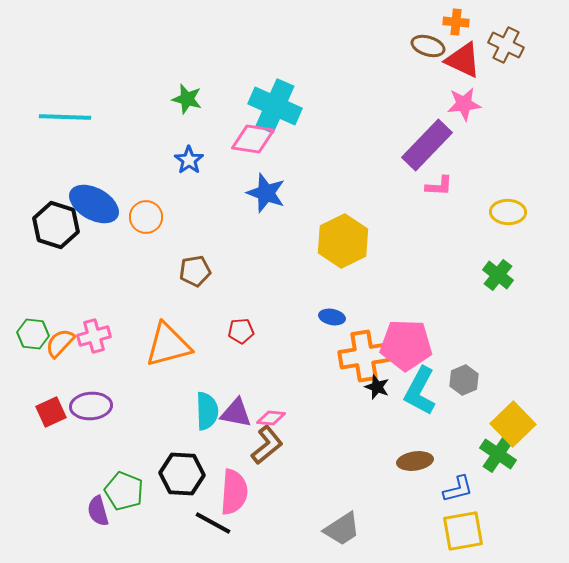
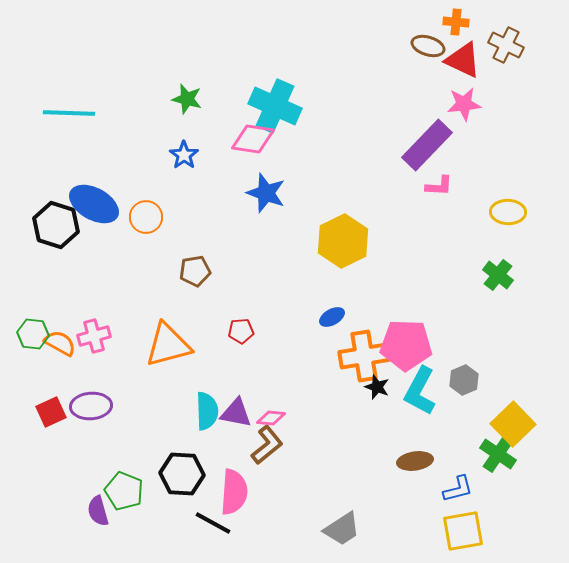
cyan line at (65, 117): moved 4 px right, 4 px up
blue star at (189, 160): moved 5 px left, 5 px up
blue ellipse at (332, 317): rotated 40 degrees counterclockwise
orange semicircle at (60, 343): rotated 76 degrees clockwise
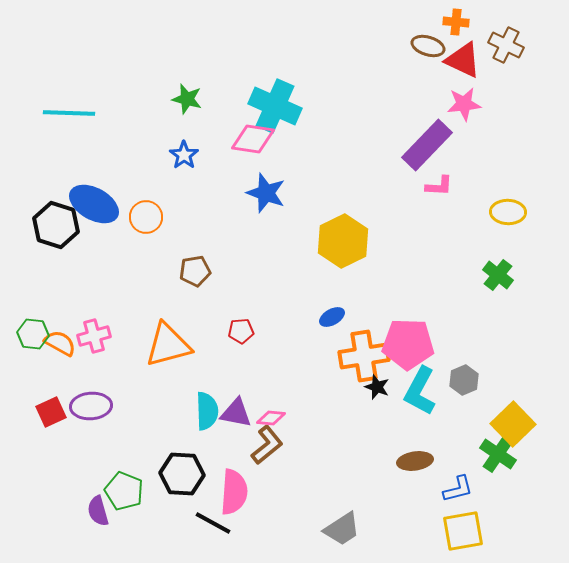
pink pentagon at (406, 345): moved 2 px right, 1 px up
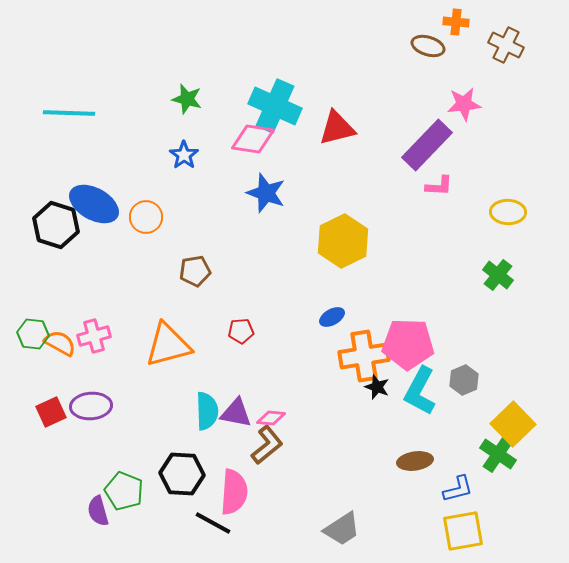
red triangle at (463, 60): moved 126 px left, 68 px down; rotated 39 degrees counterclockwise
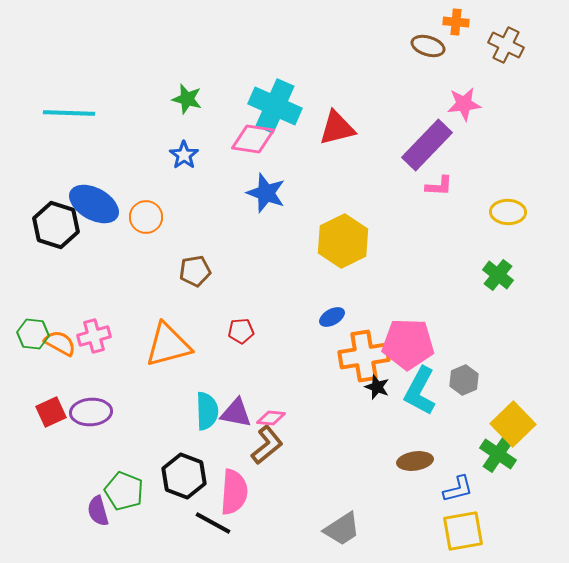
purple ellipse at (91, 406): moved 6 px down
black hexagon at (182, 474): moved 2 px right, 2 px down; rotated 18 degrees clockwise
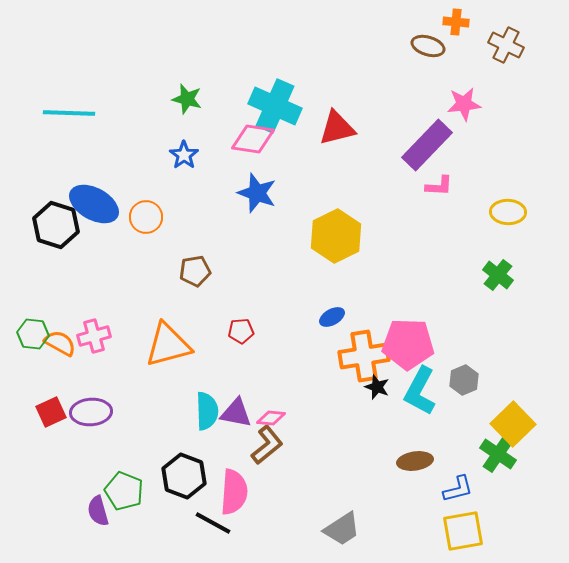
blue star at (266, 193): moved 9 px left
yellow hexagon at (343, 241): moved 7 px left, 5 px up
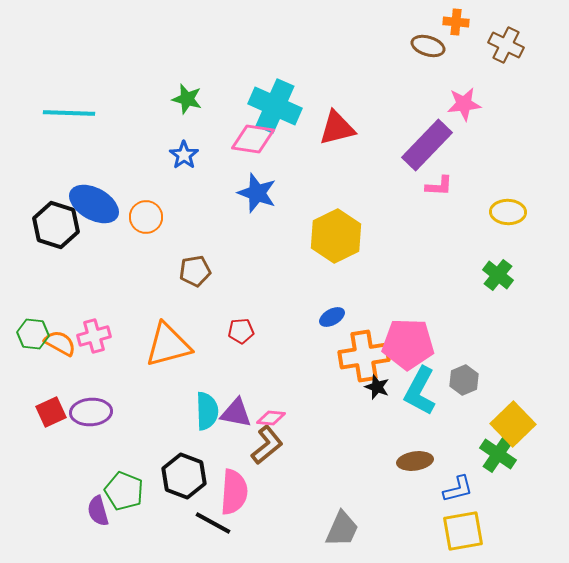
gray trapezoid at (342, 529): rotated 33 degrees counterclockwise
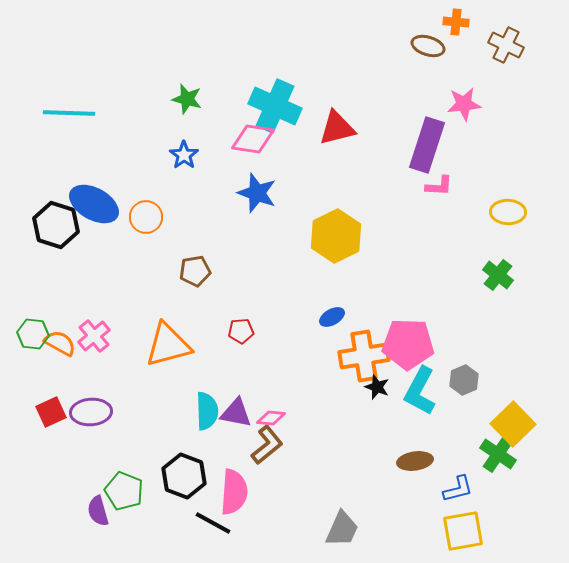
purple rectangle at (427, 145): rotated 26 degrees counterclockwise
pink cross at (94, 336): rotated 24 degrees counterclockwise
